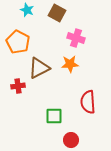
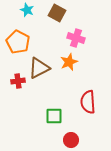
orange star: moved 1 px left, 2 px up; rotated 18 degrees counterclockwise
red cross: moved 5 px up
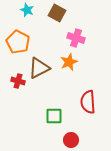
red cross: rotated 24 degrees clockwise
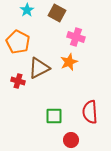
cyan star: rotated 16 degrees clockwise
pink cross: moved 1 px up
red semicircle: moved 2 px right, 10 px down
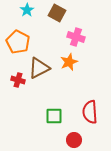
red cross: moved 1 px up
red circle: moved 3 px right
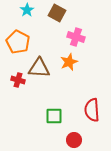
brown triangle: rotated 30 degrees clockwise
red semicircle: moved 2 px right, 2 px up
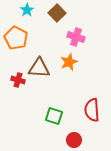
brown square: rotated 18 degrees clockwise
orange pentagon: moved 2 px left, 4 px up
green square: rotated 18 degrees clockwise
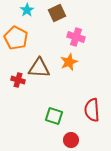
brown square: rotated 18 degrees clockwise
red circle: moved 3 px left
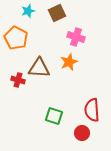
cyan star: moved 1 px right, 1 px down; rotated 16 degrees clockwise
red circle: moved 11 px right, 7 px up
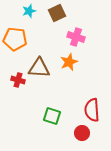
cyan star: moved 1 px right
orange pentagon: moved 1 px left, 1 px down; rotated 20 degrees counterclockwise
green square: moved 2 px left
